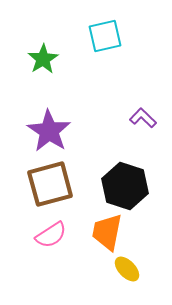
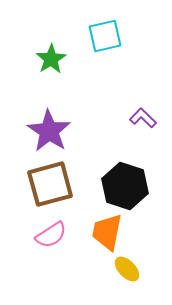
green star: moved 8 px right
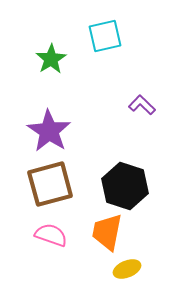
purple L-shape: moved 1 px left, 13 px up
pink semicircle: rotated 128 degrees counterclockwise
yellow ellipse: rotated 68 degrees counterclockwise
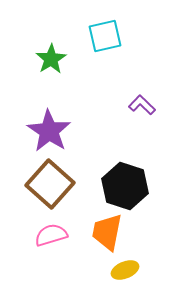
brown square: rotated 33 degrees counterclockwise
pink semicircle: rotated 36 degrees counterclockwise
yellow ellipse: moved 2 px left, 1 px down
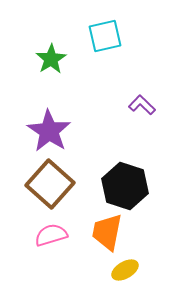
yellow ellipse: rotated 8 degrees counterclockwise
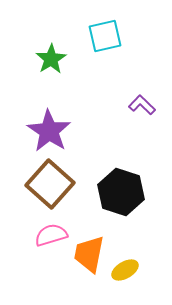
black hexagon: moved 4 px left, 6 px down
orange trapezoid: moved 18 px left, 22 px down
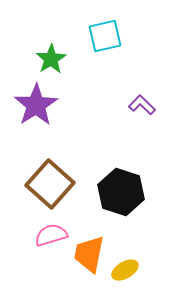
purple star: moved 13 px left, 26 px up; rotated 6 degrees clockwise
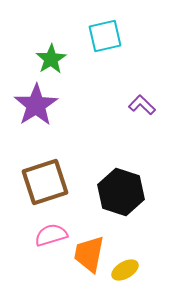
brown square: moved 5 px left, 2 px up; rotated 30 degrees clockwise
